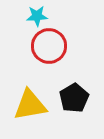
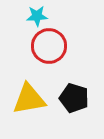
black pentagon: rotated 24 degrees counterclockwise
yellow triangle: moved 1 px left, 6 px up
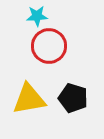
black pentagon: moved 1 px left
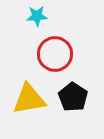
red circle: moved 6 px right, 8 px down
black pentagon: moved 1 px up; rotated 16 degrees clockwise
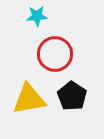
black pentagon: moved 1 px left, 1 px up
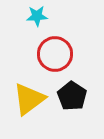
yellow triangle: rotated 27 degrees counterclockwise
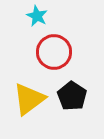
cyan star: rotated 30 degrees clockwise
red circle: moved 1 px left, 2 px up
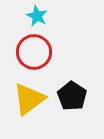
red circle: moved 20 px left
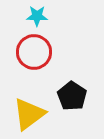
cyan star: rotated 25 degrees counterclockwise
yellow triangle: moved 15 px down
